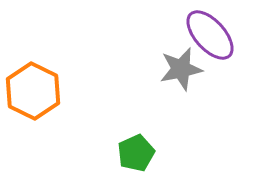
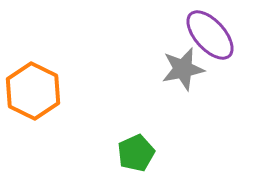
gray star: moved 2 px right
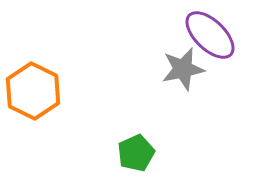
purple ellipse: rotated 4 degrees counterclockwise
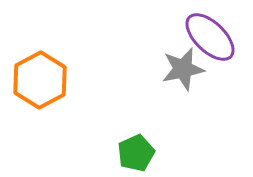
purple ellipse: moved 2 px down
orange hexagon: moved 7 px right, 11 px up; rotated 6 degrees clockwise
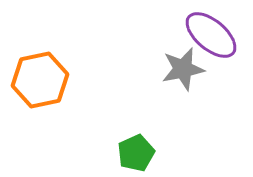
purple ellipse: moved 1 px right, 2 px up; rotated 4 degrees counterclockwise
orange hexagon: rotated 16 degrees clockwise
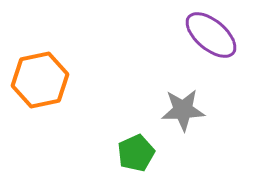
gray star: moved 41 px down; rotated 9 degrees clockwise
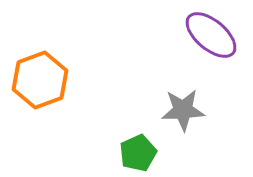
orange hexagon: rotated 8 degrees counterclockwise
green pentagon: moved 2 px right
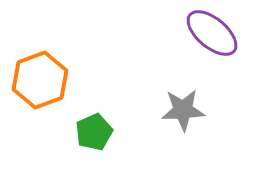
purple ellipse: moved 1 px right, 2 px up
green pentagon: moved 44 px left, 21 px up
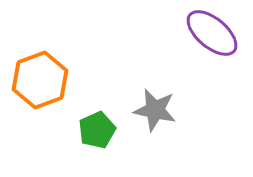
gray star: moved 28 px left; rotated 15 degrees clockwise
green pentagon: moved 3 px right, 2 px up
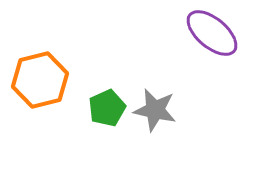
orange hexagon: rotated 6 degrees clockwise
green pentagon: moved 10 px right, 22 px up
